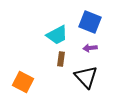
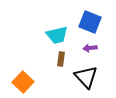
cyan trapezoid: rotated 15 degrees clockwise
orange square: rotated 15 degrees clockwise
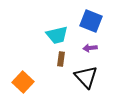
blue square: moved 1 px right, 1 px up
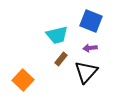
brown rectangle: rotated 32 degrees clockwise
black triangle: moved 5 px up; rotated 25 degrees clockwise
orange square: moved 2 px up
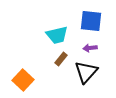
blue square: rotated 15 degrees counterclockwise
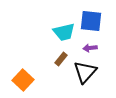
cyan trapezoid: moved 7 px right, 3 px up
black triangle: moved 1 px left
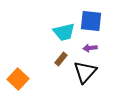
orange square: moved 5 px left, 1 px up
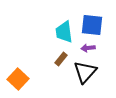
blue square: moved 1 px right, 4 px down
cyan trapezoid: rotated 95 degrees clockwise
purple arrow: moved 2 px left
